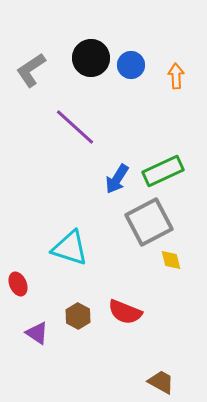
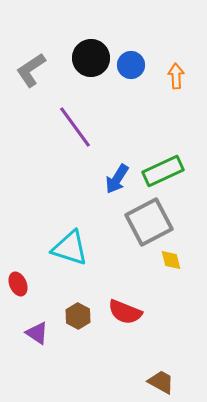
purple line: rotated 12 degrees clockwise
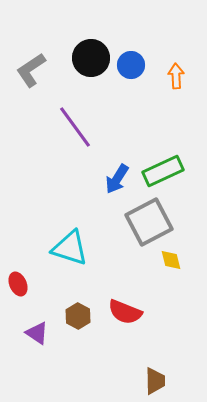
brown trapezoid: moved 6 px left, 1 px up; rotated 60 degrees clockwise
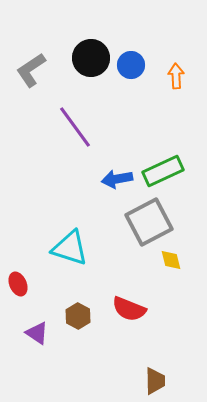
blue arrow: rotated 48 degrees clockwise
red semicircle: moved 4 px right, 3 px up
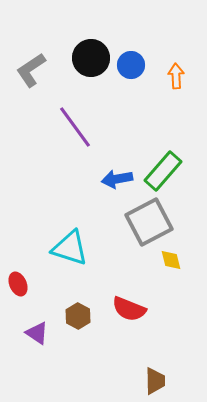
green rectangle: rotated 24 degrees counterclockwise
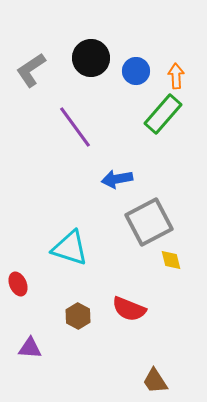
blue circle: moved 5 px right, 6 px down
green rectangle: moved 57 px up
purple triangle: moved 7 px left, 15 px down; rotated 30 degrees counterclockwise
brown trapezoid: rotated 148 degrees clockwise
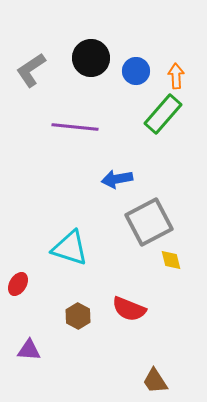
purple line: rotated 48 degrees counterclockwise
red ellipse: rotated 55 degrees clockwise
purple triangle: moved 1 px left, 2 px down
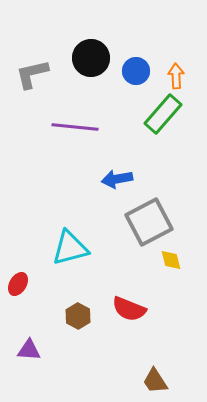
gray L-shape: moved 1 px right, 4 px down; rotated 21 degrees clockwise
cyan triangle: rotated 33 degrees counterclockwise
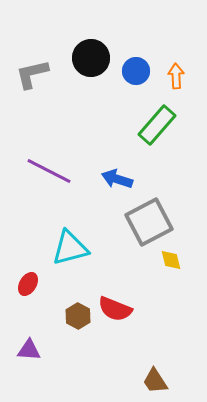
green rectangle: moved 6 px left, 11 px down
purple line: moved 26 px left, 44 px down; rotated 21 degrees clockwise
blue arrow: rotated 28 degrees clockwise
red ellipse: moved 10 px right
red semicircle: moved 14 px left
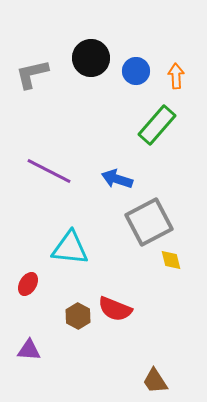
cyan triangle: rotated 21 degrees clockwise
